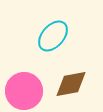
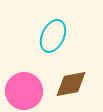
cyan ellipse: rotated 16 degrees counterclockwise
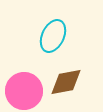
brown diamond: moved 5 px left, 2 px up
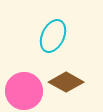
brown diamond: rotated 40 degrees clockwise
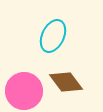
brown diamond: rotated 24 degrees clockwise
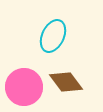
pink circle: moved 4 px up
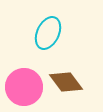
cyan ellipse: moved 5 px left, 3 px up
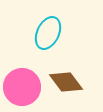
pink circle: moved 2 px left
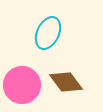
pink circle: moved 2 px up
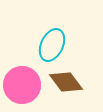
cyan ellipse: moved 4 px right, 12 px down
